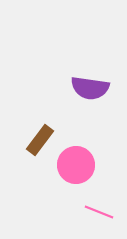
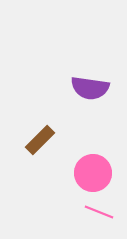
brown rectangle: rotated 8 degrees clockwise
pink circle: moved 17 px right, 8 px down
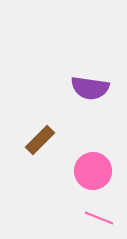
pink circle: moved 2 px up
pink line: moved 6 px down
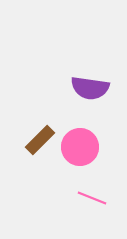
pink circle: moved 13 px left, 24 px up
pink line: moved 7 px left, 20 px up
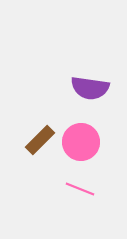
pink circle: moved 1 px right, 5 px up
pink line: moved 12 px left, 9 px up
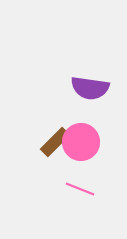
brown rectangle: moved 15 px right, 2 px down
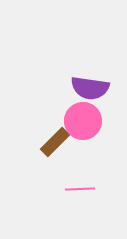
pink circle: moved 2 px right, 21 px up
pink line: rotated 24 degrees counterclockwise
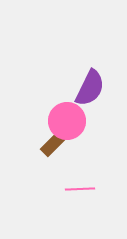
purple semicircle: rotated 72 degrees counterclockwise
pink circle: moved 16 px left
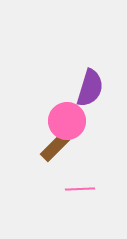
purple semicircle: rotated 9 degrees counterclockwise
brown rectangle: moved 5 px down
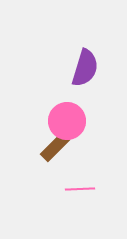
purple semicircle: moved 5 px left, 20 px up
